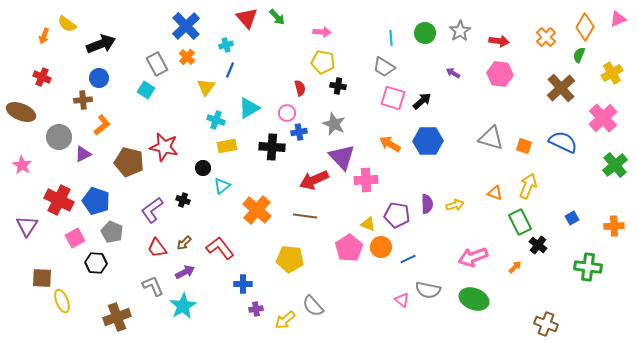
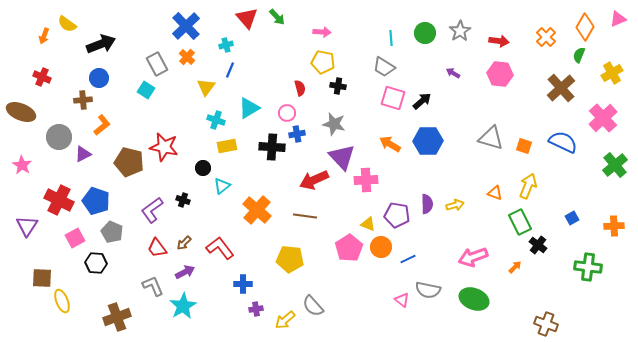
gray star at (334, 124): rotated 10 degrees counterclockwise
blue cross at (299, 132): moved 2 px left, 2 px down
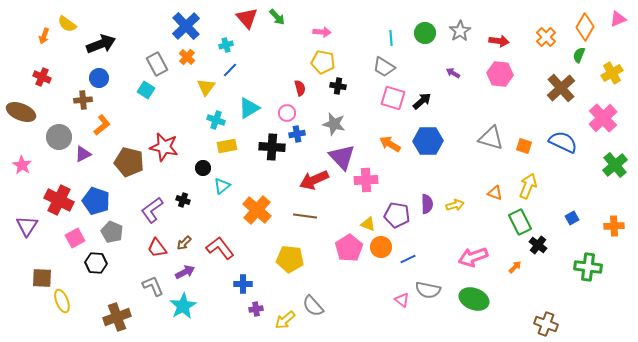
blue line at (230, 70): rotated 21 degrees clockwise
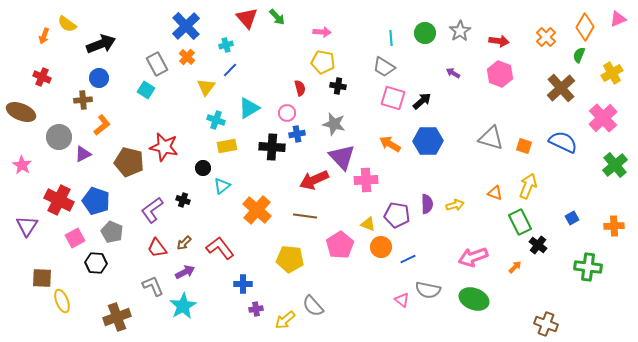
pink hexagon at (500, 74): rotated 15 degrees clockwise
pink pentagon at (349, 248): moved 9 px left, 3 px up
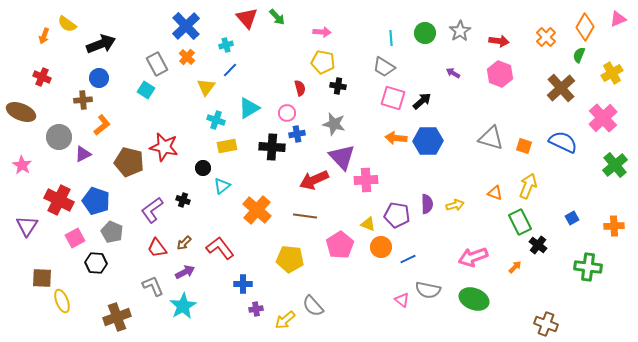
orange arrow at (390, 144): moved 6 px right, 6 px up; rotated 25 degrees counterclockwise
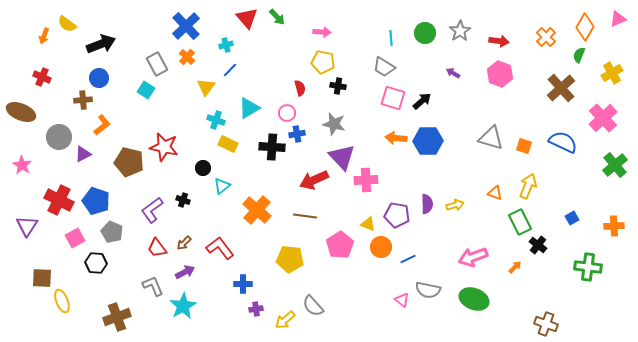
yellow rectangle at (227, 146): moved 1 px right, 2 px up; rotated 36 degrees clockwise
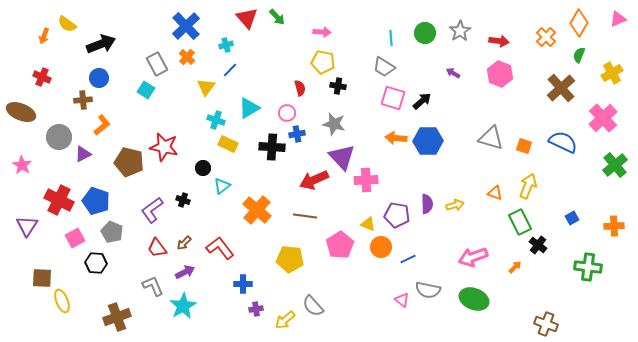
orange diamond at (585, 27): moved 6 px left, 4 px up
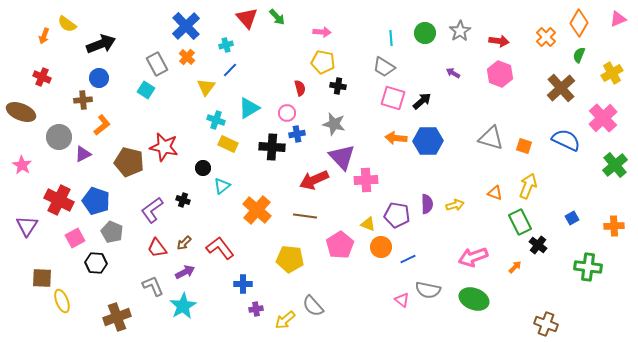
blue semicircle at (563, 142): moved 3 px right, 2 px up
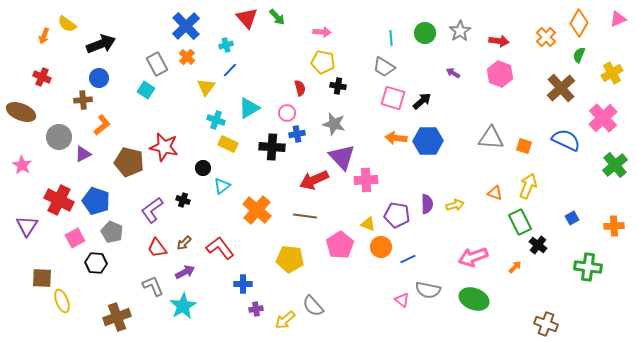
gray triangle at (491, 138): rotated 12 degrees counterclockwise
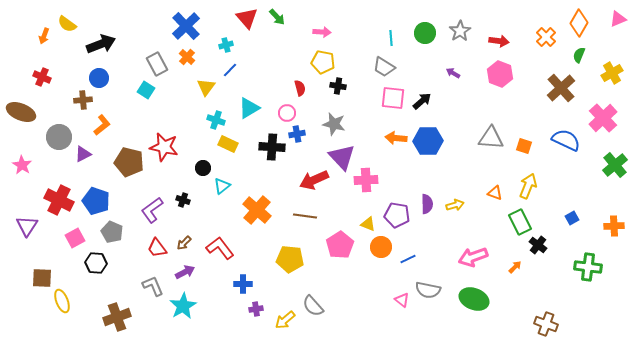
pink square at (393, 98): rotated 10 degrees counterclockwise
